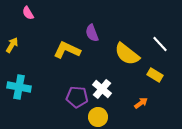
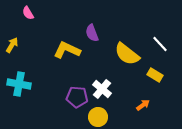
cyan cross: moved 3 px up
orange arrow: moved 2 px right, 2 px down
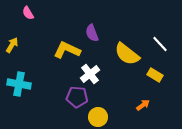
white cross: moved 12 px left, 15 px up; rotated 12 degrees clockwise
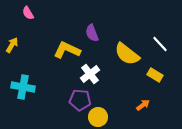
cyan cross: moved 4 px right, 3 px down
purple pentagon: moved 3 px right, 3 px down
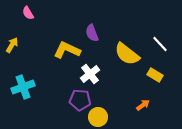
cyan cross: rotated 30 degrees counterclockwise
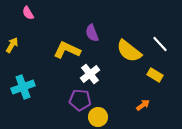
yellow semicircle: moved 2 px right, 3 px up
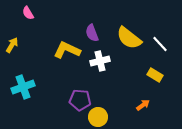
yellow semicircle: moved 13 px up
white cross: moved 10 px right, 13 px up; rotated 24 degrees clockwise
